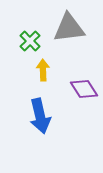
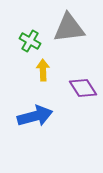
green cross: rotated 15 degrees counterclockwise
purple diamond: moved 1 px left, 1 px up
blue arrow: moved 5 px left; rotated 92 degrees counterclockwise
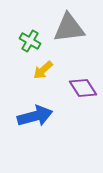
yellow arrow: rotated 130 degrees counterclockwise
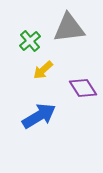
green cross: rotated 20 degrees clockwise
blue arrow: moved 4 px right; rotated 16 degrees counterclockwise
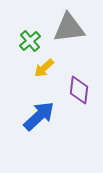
yellow arrow: moved 1 px right, 2 px up
purple diamond: moved 4 px left, 2 px down; rotated 40 degrees clockwise
blue arrow: rotated 12 degrees counterclockwise
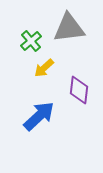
green cross: moved 1 px right
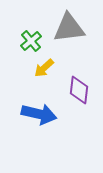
blue arrow: moved 2 px up; rotated 56 degrees clockwise
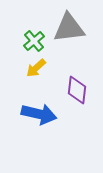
green cross: moved 3 px right
yellow arrow: moved 8 px left
purple diamond: moved 2 px left
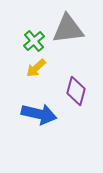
gray triangle: moved 1 px left, 1 px down
purple diamond: moved 1 px left, 1 px down; rotated 8 degrees clockwise
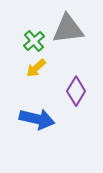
purple diamond: rotated 16 degrees clockwise
blue arrow: moved 2 px left, 5 px down
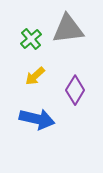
green cross: moved 3 px left, 2 px up
yellow arrow: moved 1 px left, 8 px down
purple diamond: moved 1 px left, 1 px up
